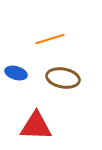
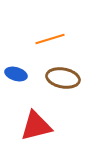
blue ellipse: moved 1 px down
red triangle: rotated 16 degrees counterclockwise
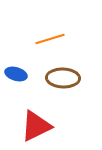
brown ellipse: rotated 8 degrees counterclockwise
red triangle: rotated 12 degrees counterclockwise
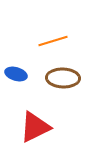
orange line: moved 3 px right, 2 px down
red triangle: moved 1 px left, 1 px down
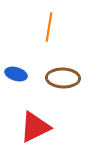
orange line: moved 4 px left, 14 px up; rotated 64 degrees counterclockwise
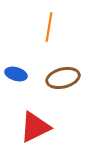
brown ellipse: rotated 16 degrees counterclockwise
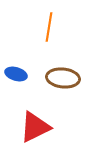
brown ellipse: rotated 20 degrees clockwise
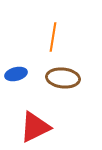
orange line: moved 4 px right, 10 px down
blue ellipse: rotated 30 degrees counterclockwise
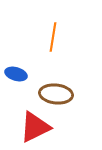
blue ellipse: rotated 30 degrees clockwise
brown ellipse: moved 7 px left, 16 px down
